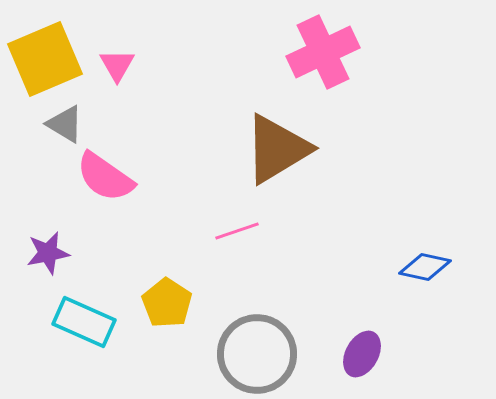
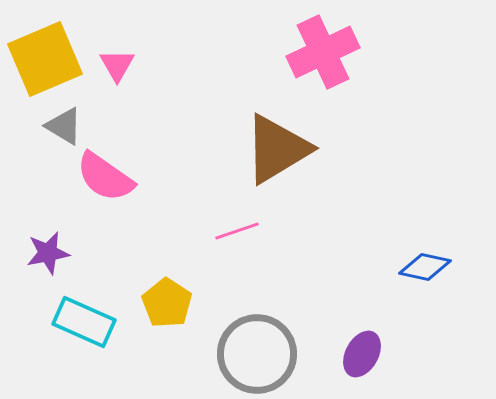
gray triangle: moved 1 px left, 2 px down
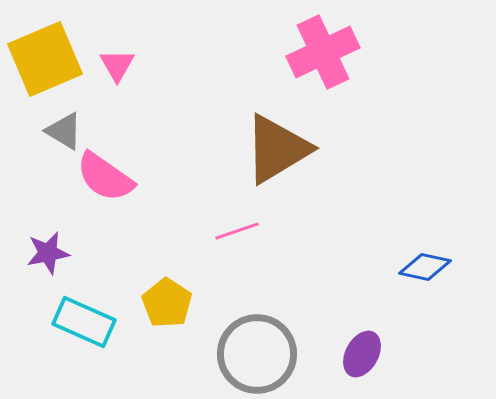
gray triangle: moved 5 px down
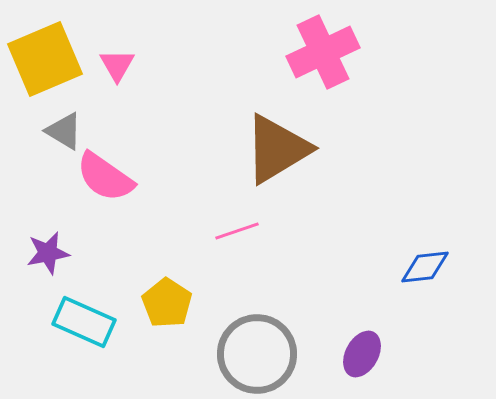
blue diamond: rotated 18 degrees counterclockwise
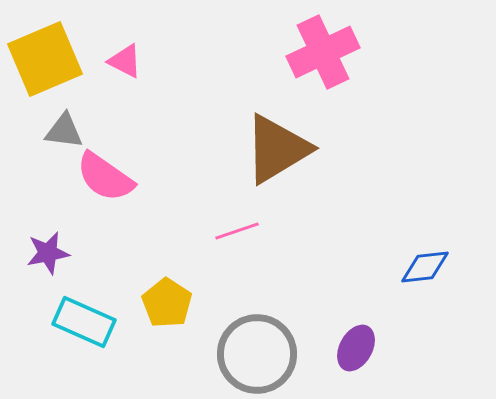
pink triangle: moved 8 px right, 4 px up; rotated 33 degrees counterclockwise
gray triangle: rotated 24 degrees counterclockwise
purple ellipse: moved 6 px left, 6 px up
